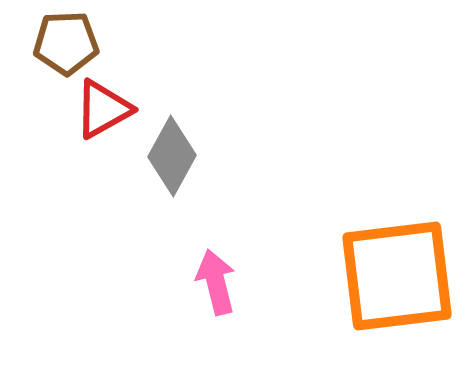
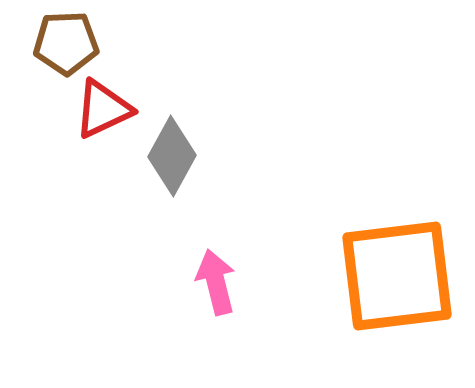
red triangle: rotated 4 degrees clockwise
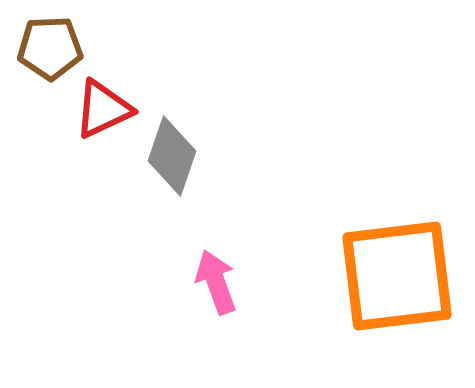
brown pentagon: moved 16 px left, 5 px down
gray diamond: rotated 10 degrees counterclockwise
pink arrow: rotated 6 degrees counterclockwise
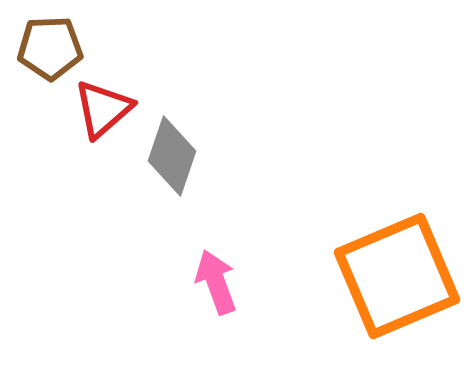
red triangle: rotated 16 degrees counterclockwise
orange square: rotated 16 degrees counterclockwise
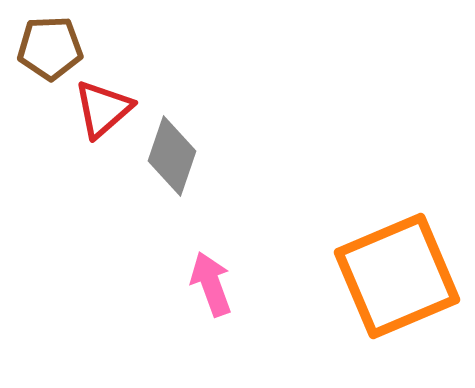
pink arrow: moved 5 px left, 2 px down
